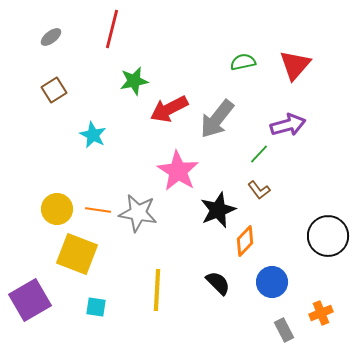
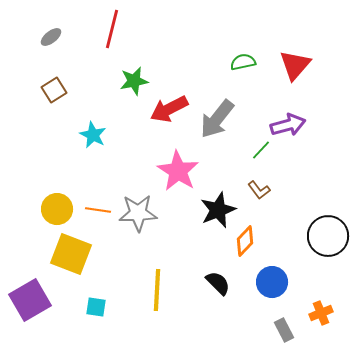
green line: moved 2 px right, 4 px up
gray star: rotated 12 degrees counterclockwise
yellow square: moved 6 px left
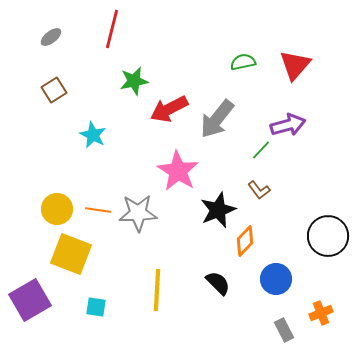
blue circle: moved 4 px right, 3 px up
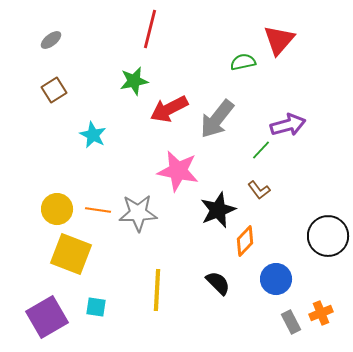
red line: moved 38 px right
gray ellipse: moved 3 px down
red triangle: moved 16 px left, 25 px up
pink star: rotated 21 degrees counterclockwise
purple square: moved 17 px right, 17 px down
gray rectangle: moved 7 px right, 8 px up
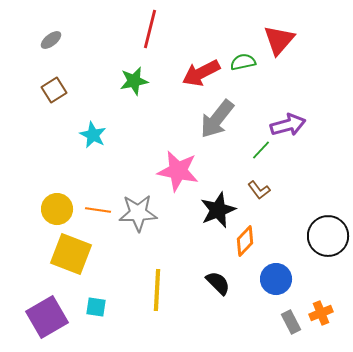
red arrow: moved 32 px right, 36 px up
